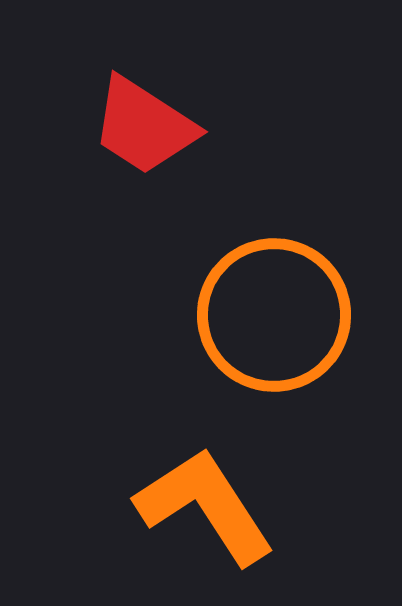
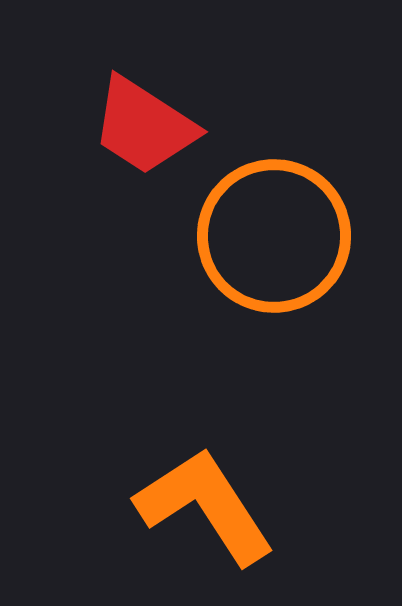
orange circle: moved 79 px up
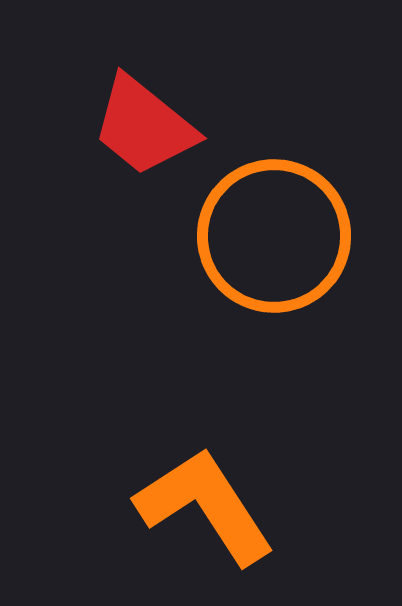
red trapezoid: rotated 6 degrees clockwise
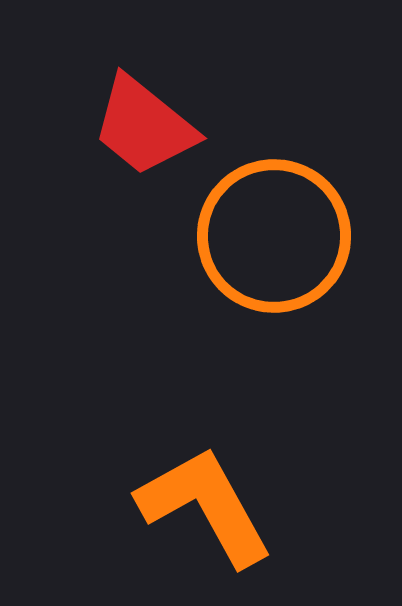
orange L-shape: rotated 4 degrees clockwise
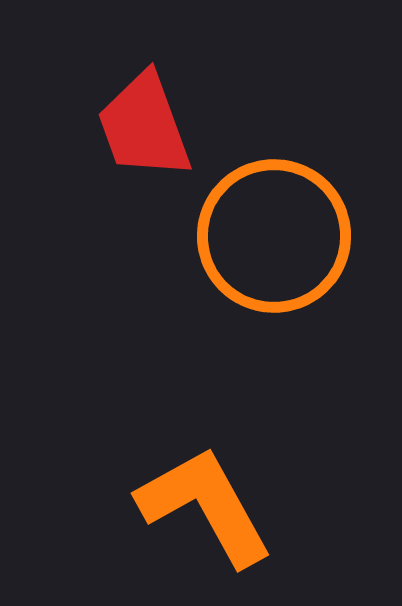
red trapezoid: rotated 31 degrees clockwise
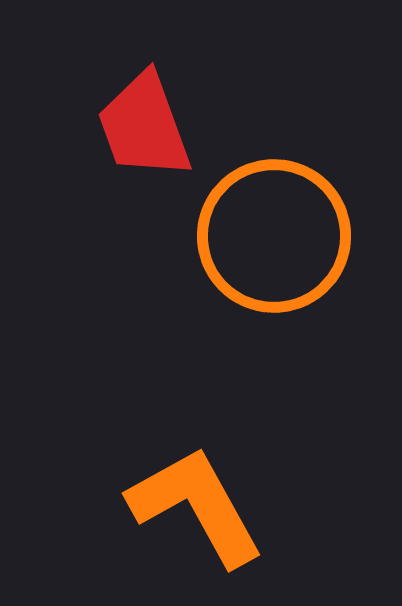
orange L-shape: moved 9 px left
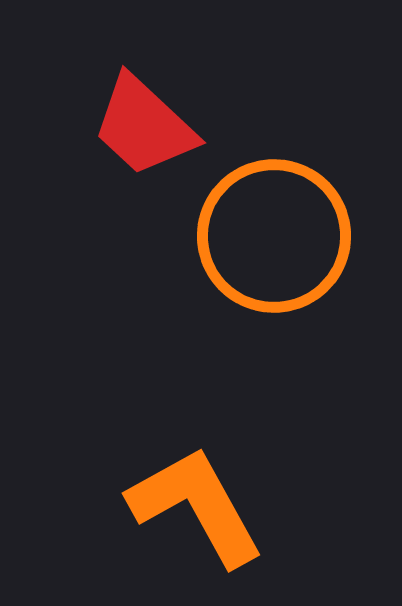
red trapezoid: rotated 27 degrees counterclockwise
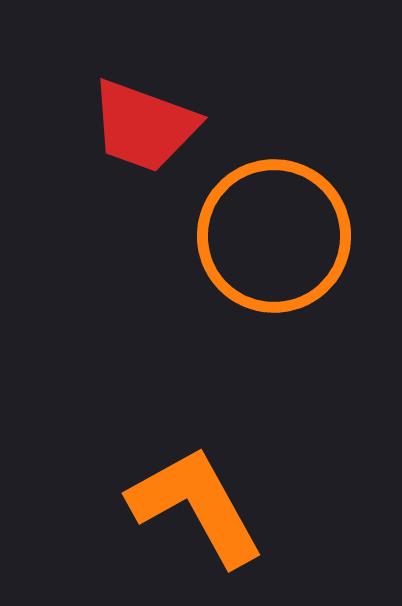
red trapezoid: rotated 23 degrees counterclockwise
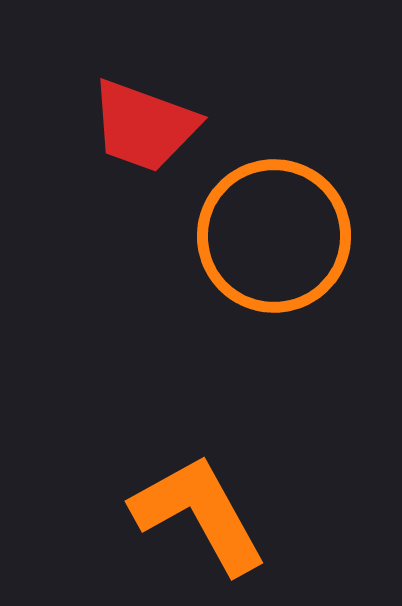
orange L-shape: moved 3 px right, 8 px down
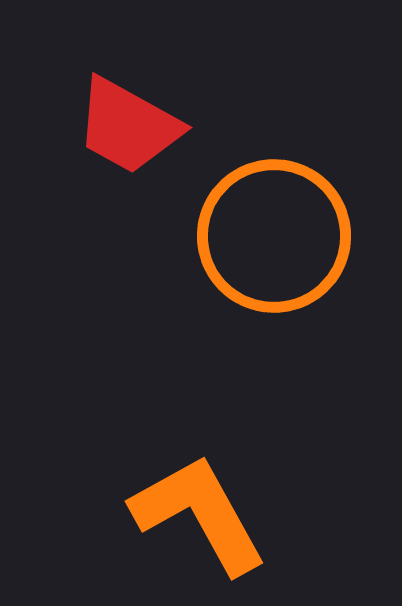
red trapezoid: moved 16 px left; rotated 9 degrees clockwise
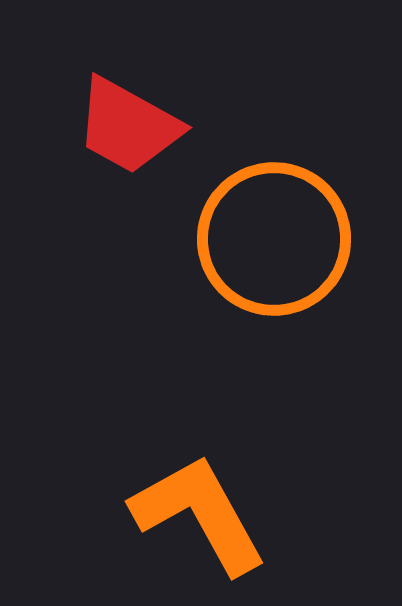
orange circle: moved 3 px down
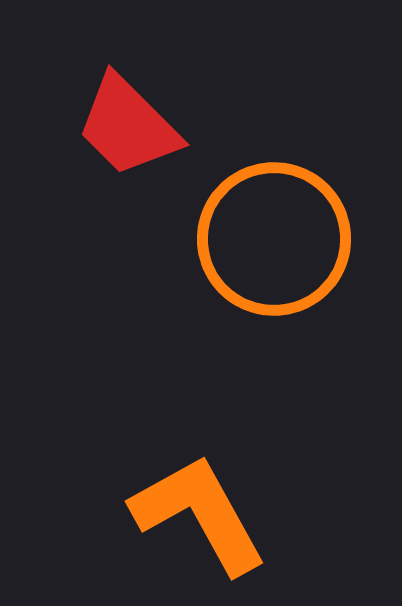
red trapezoid: rotated 16 degrees clockwise
